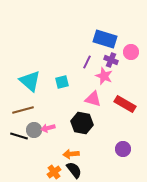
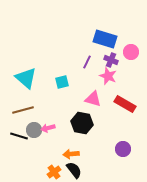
pink star: moved 4 px right
cyan triangle: moved 4 px left, 3 px up
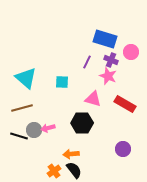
cyan square: rotated 16 degrees clockwise
brown line: moved 1 px left, 2 px up
black hexagon: rotated 10 degrees counterclockwise
orange cross: moved 1 px up
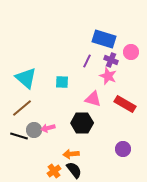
blue rectangle: moved 1 px left
purple line: moved 1 px up
brown line: rotated 25 degrees counterclockwise
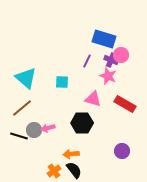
pink circle: moved 10 px left, 3 px down
purple circle: moved 1 px left, 2 px down
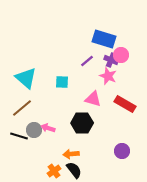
purple line: rotated 24 degrees clockwise
pink arrow: rotated 32 degrees clockwise
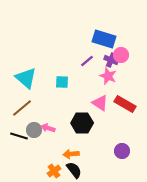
pink triangle: moved 7 px right, 4 px down; rotated 18 degrees clockwise
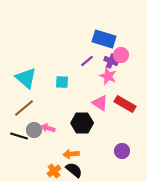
purple cross: moved 1 px down
brown line: moved 2 px right
black semicircle: rotated 12 degrees counterclockwise
